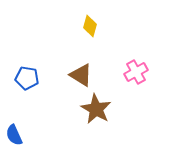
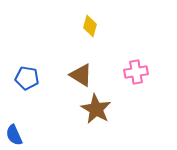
pink cross: rotated 20 degrees clockwise
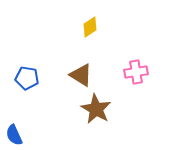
yellow diamond: moved 1 px down; rotated 40 degrees clockwise
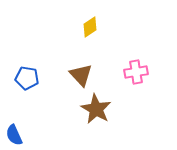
brown triangle: rotated 15 degrees clockwise
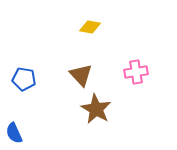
yellow diamond: rotated 45 degrees clockwise
blue pentagon: moved 3 px left, 1 px down
blue semicircle: moved 2 px up
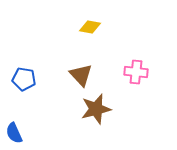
pink cross: rotated 15 degrees clockwise
brown star: rotated 28 degrees clockwise
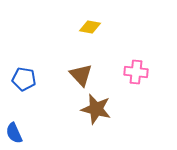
brown star: rotated 28 degrees clockwise
